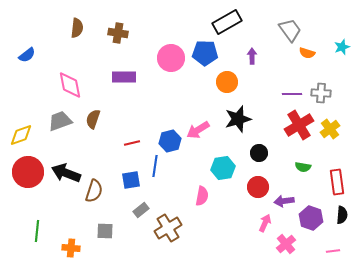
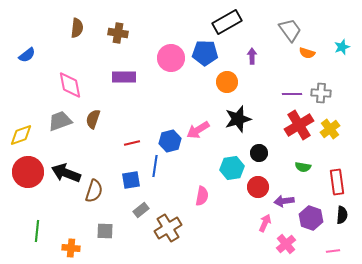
cyan hexagon at (223, 168): moved 9 px right
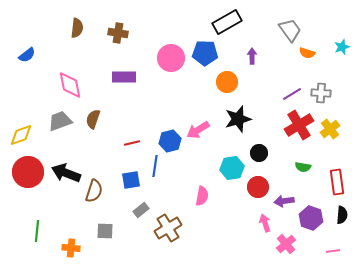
purple line at (292, 94): rotated 30 degrees counterclockwise
pink arrow at (265, 223): rotated 42 degrees counterclockwise
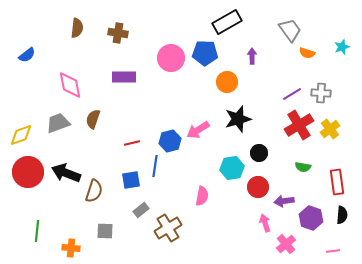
gray trapezoid at (60, 121): moved 2 px left, 2 px down
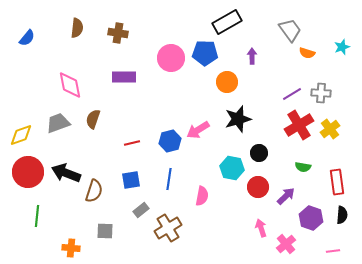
blue semicircle at (27, 55): moved 17 px up; rotated 12 degrees counterclockwise
blue line at (155, 166): moved 14 px right, 13 px down
cyan hexagon at (232, 168): rotated 20 degrees clockwise
purple arrow at (284, 201): moved 2 px right, 5 px up; rotated 144 degrees clockwise
pink arrow at (265, 223): moved 4 px left, 5 px down
green line at (37, 231): moved 15 px up
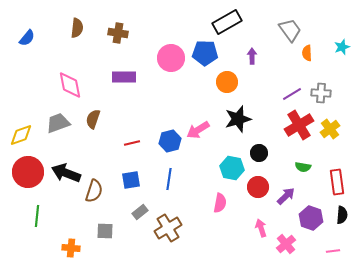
orange semicircle at (307, 53): rotated 70 degrees clockwise
pink semicircle at (202, 196): moved 18 px right, 7 px down
gray rectangle at (141, 210): moved 1 px left, 2 px down
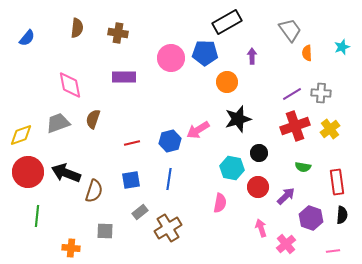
red cross at (299, 125): moved 4 px left, 1 px down; rotated 12 degrees clockwise
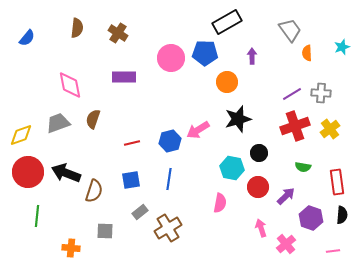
brown cross at (118, 33): rotated 24 degrees clockwise
